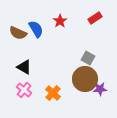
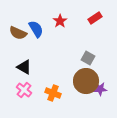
brown circle: moved 1 px right, 2 px down
orange cross: rotated 21 degrees counterclockwise
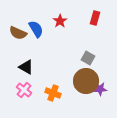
red rectangle: rotated 40 degrees counterclockwise
black triangle: moved 2 px right
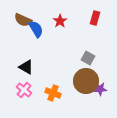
brown semicircle: moved 5 px right, 13 px up
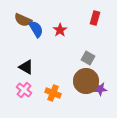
red star: moved 9 px down
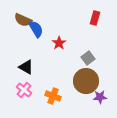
red star: moved 1 px left, 13 px down
gray square: rotated 24 degrees clockwise
purple star: moved 8 px down
orange cross: moved 3 px down
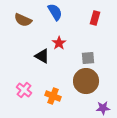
blue semicircle: moved 19 px right, 17 px up
gray square: rotated 32 degrees clockwise
black triangle: moved 16 px right, 11 px up
purple star: moved 3 px right, 11 px down
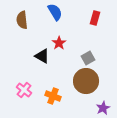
brown semicircle: moved 1 px left; rotated 60 degrees clockwise
gray square: rotated 24 degrees counterclockwise
purple star: rotated 24 degrees counterclockwise
